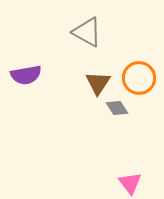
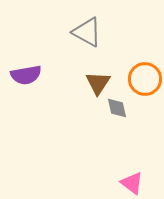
orange circle: moved 6 px right, 1 px down
gray diamond: rotated 20 degrees clockwise
pink triangle: moved 2 px right; rotated 15 degrees counterclockwise
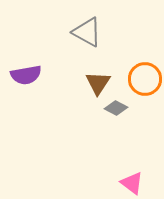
gray diamond: moved 1 px left; rotated 50 degrees counterclockwise
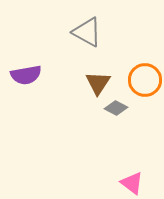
orange circle: moved 1 px down
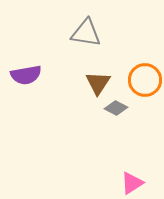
gray triangle: moved 1 px left, 1 px down; rotated 20 degrees counterclockwise
pink triangle: rotated 50 degrees clockwise
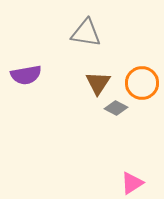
orange circle: moved 3 px left, 3 px down
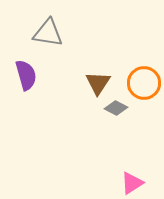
gray triangle: moved 38 px left
purple semicircle: rotated 96 degrees counterclockwise
orange circle: moved 2 px right
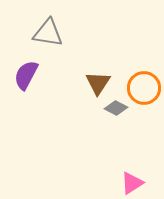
purple semicircle: rotated 136 degrees counterclockwise
orange circle: moved 5 px down
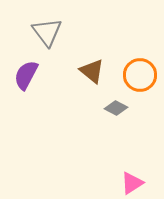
gray triangle: moved 1 px left, 1 px up; rotated 44 degrees clockwise
brown triangle: moved 6 px left, 12 px up; rotated 24 degrees counterclockwise
orange circle: moved 4 px left, 13 px up
